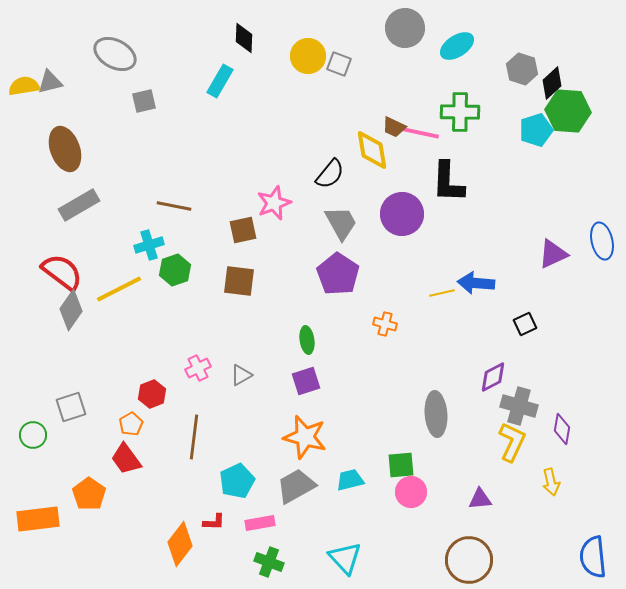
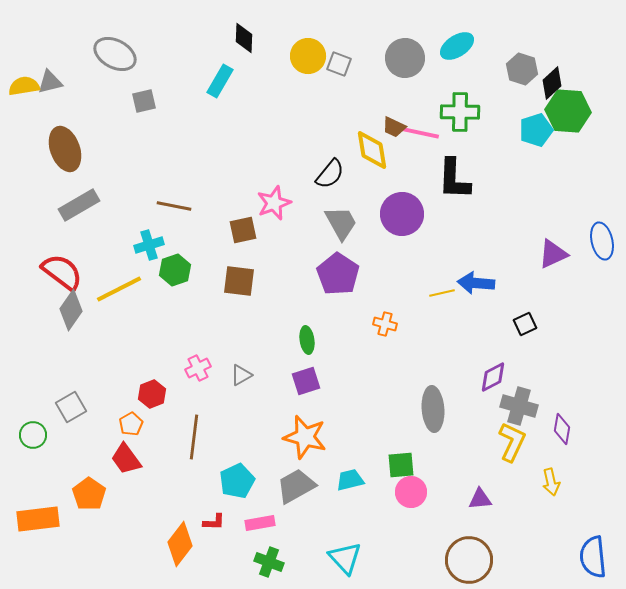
gray circle at (405, 28): moved 30 px down
black L-shape at (448, 182): moved 6 px right, 3 px up
gray square at (71, 407): rotated 12 degrees counterclockwise
gray ellipse at (436, 414): moved 3 px left, 5 px up
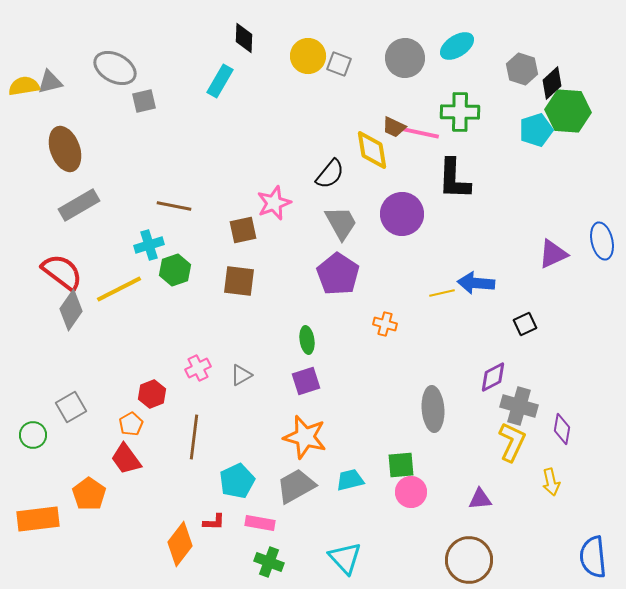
gray ellipse at (115, 54): moved 14 px down
pink rectangle at (260, 523): rotated 20 degrees clockwise
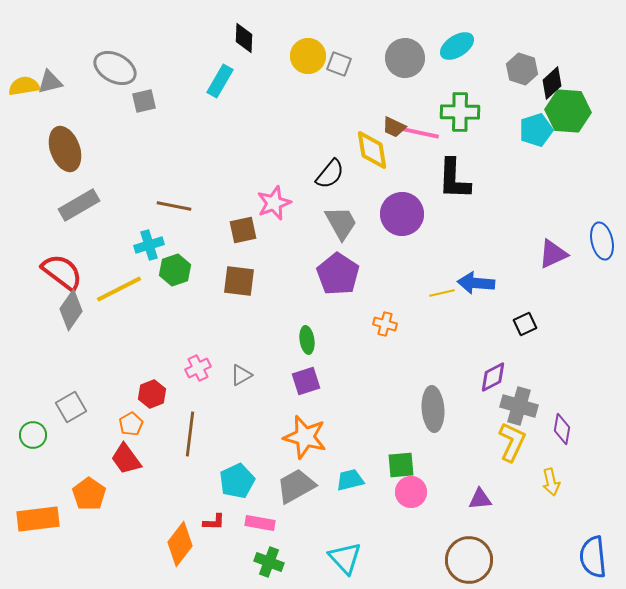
brown line at (194, 437): moved 4 px left, 3 px up
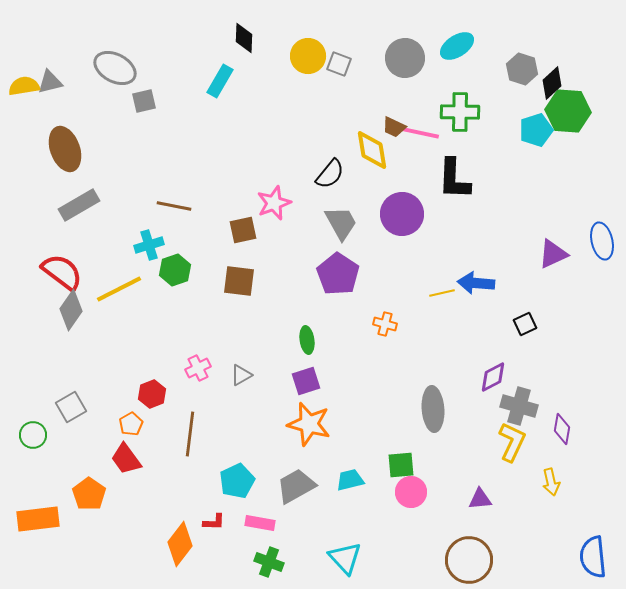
orange star at (305, 437): moved 4 px right, 13 px up
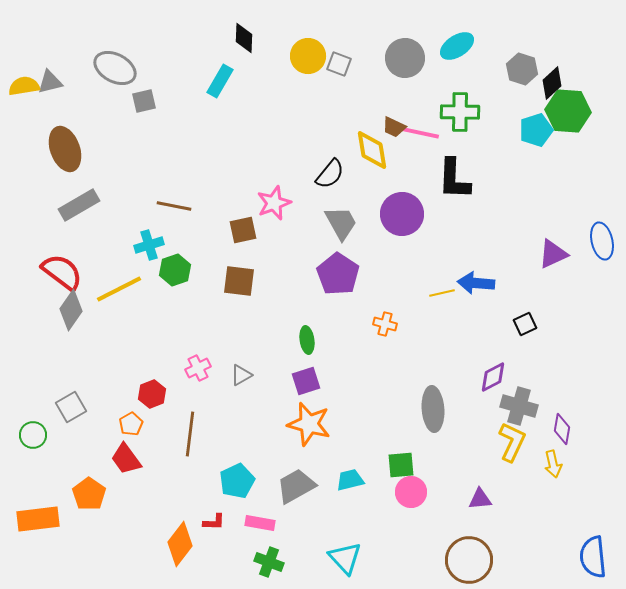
yellow arrow at (551, 482): moved 2 px right, 18 px up
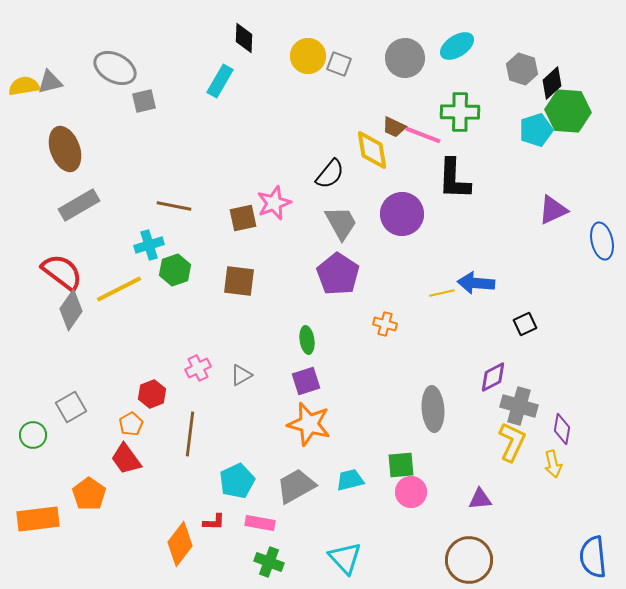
pink line at (421, 133): moved 2 px right, 2 px down; rotated 9 degrees clockwise
brown square at (243, 230): moved 12 px up
purple triangle at (553, 254): moved 44 px up
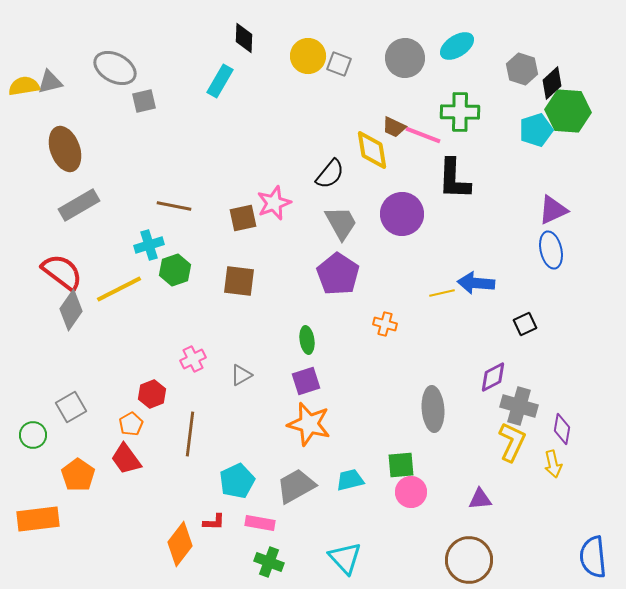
blue ellipse at (602, 241): moved 51 px left, 9 px down
pink cross at (198, 368): moved 5 px left, 9 px up
orange pentagon at (89, 494): moved 11 px left, 19 px up
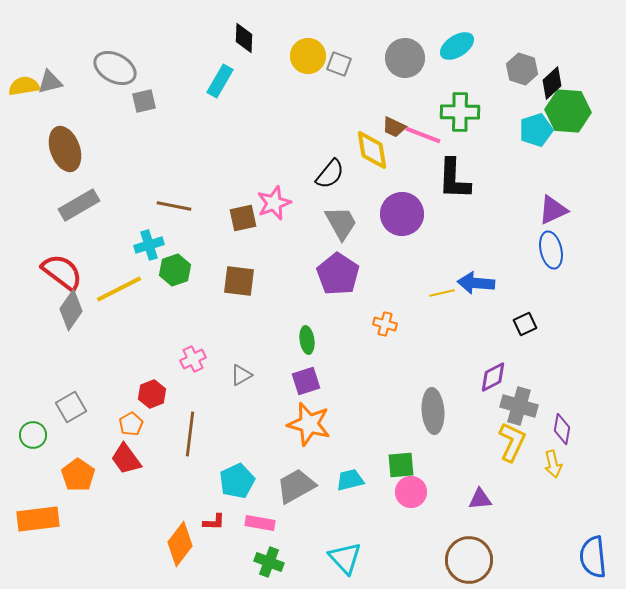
gray ellipse at (433, 409): moved 2 px down
